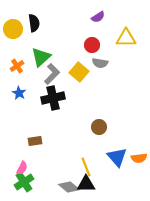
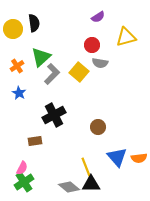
yellow triangle: moved 1 px up; rotated 15 degrees counterclockwise
black cross: moved 1 px right, 17 px down; rotated 15 degrees counterclockwise
brown circle: moved 1 px left
black triangle: moved 5 px right
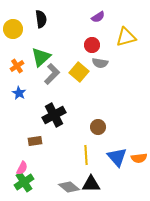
black semicircle: moved 7 px right, 4 px up
yellow line: moved 12 px up; rotated 18 degrees clockwise
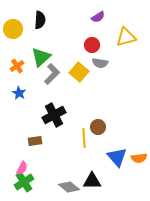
black semicircle: moved 1 px left, 1 px down; rotated 12 degrees clockwise
yellow line: moved 2 px left, 17 px up
black triangle: moved 1 px right, 3 px up
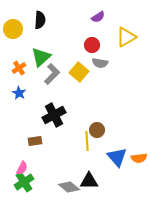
yellow triangle: rotated 15 degrees counterclockwise
orange cross: moved 2 px right, 2 px down
brown circle: moved 1 px left, 3 px down
yellow line: moved 3 px right, 3 px down
black triangle: moved 3 px left
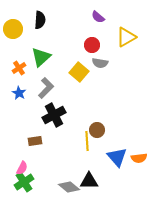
purple semicircle: rotated 72 degrees clockwise
gray L-shape: moved 6 px left, 14 px down
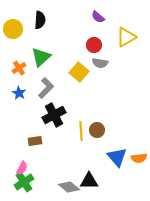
red circle: moved 2 px right
yellow line: moved 6 px left, 10 px up
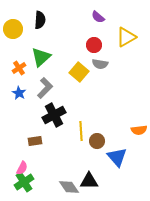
gray semicircle: moved 1 px down
gray L-shape: moved 1 px left
brown circle: moved 11 px down
orange semicircle: moved 28 px up
gray diamond: rotated 15 degrees clockwise
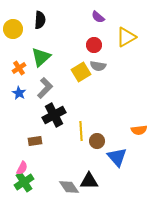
gray semicircle: moved 2 px left, 2 px down
yellow square: moved 2 px right; rotated 18 degrees clockwise
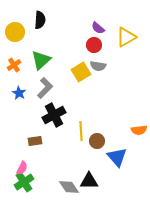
purple semicircle: moved 11 px down
yellow circle: moved 2 px right, 3 px down
green triangle: moved 3 px down
orange cross: moved 5 px left, 3 px up
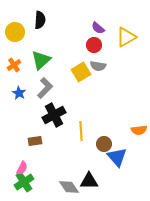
brown circle: moved 7 px right, 3 px down
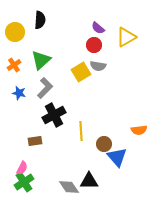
blue star: rotated 16 degrees counterclockwise
